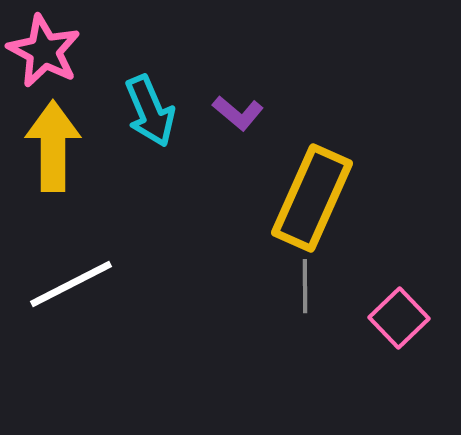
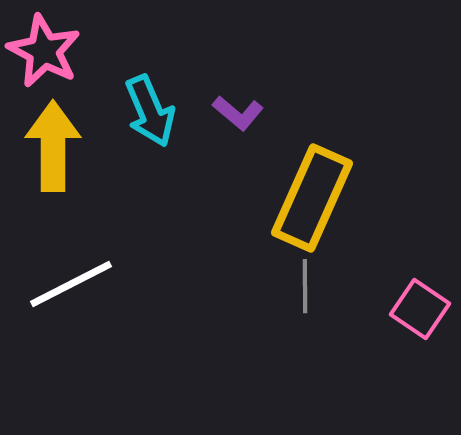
pink square: moved 21 px right, 9 px up; rotated 12 degrees counterclockwise
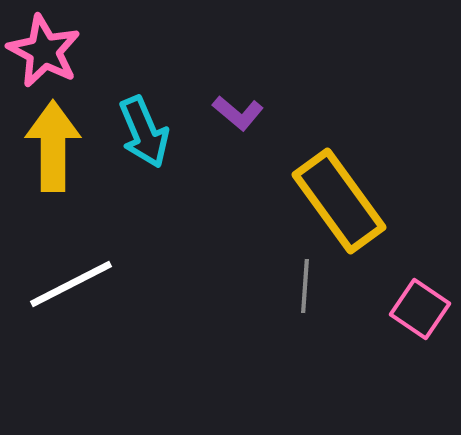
cyan arrow: moved 6 px left, 21 px down
yellow rectangle: moved 27 px right, 3 px down; rotated 60 degrees counterclockwise
gray line: rotated 4 degrees clockwise
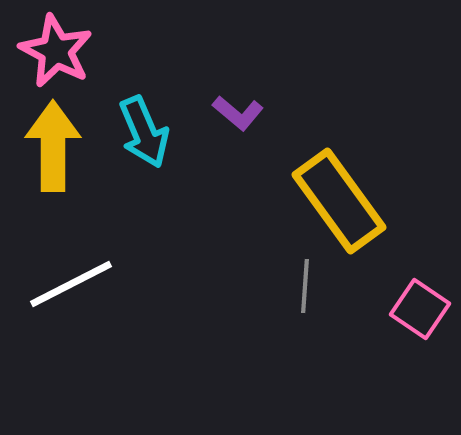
pink star: moved 12 px right
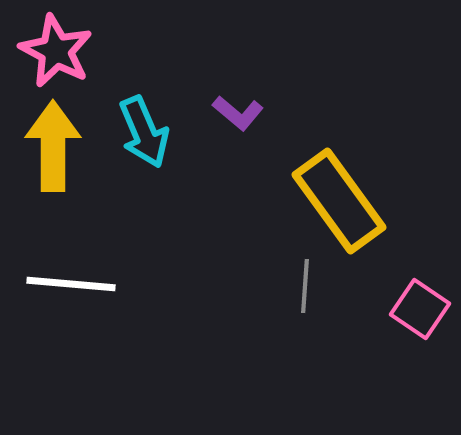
white line: rotated 32 degrees clockwise
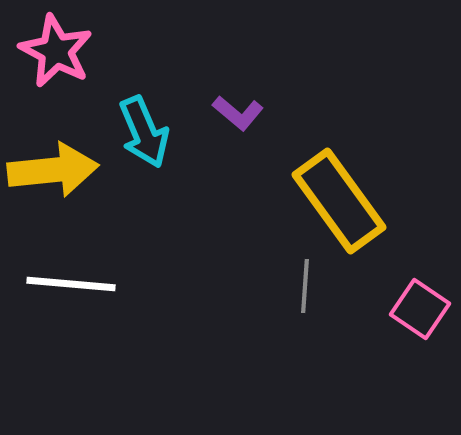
yellow arrow: moved 24 px down; rotated 84 degrees clockwise
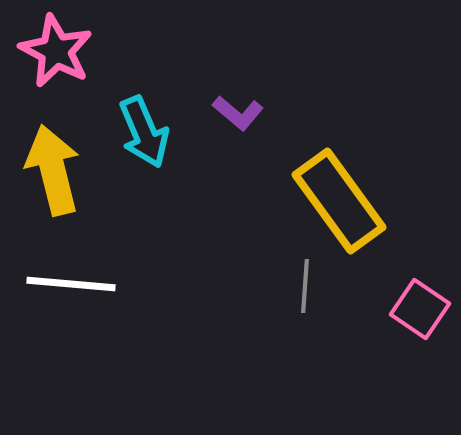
yellow arrow: rotated 98 degrees counterclockwise
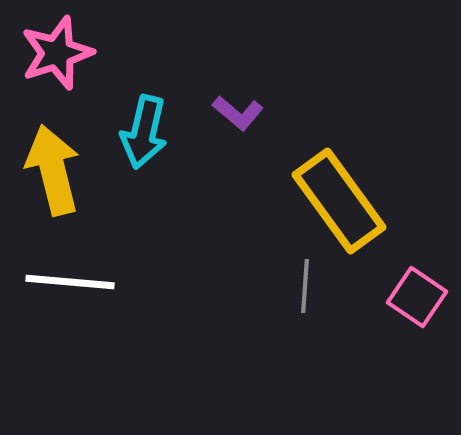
pink star: moved 1 px right, 2 px down; rotated 26 degrees clockwise
cyan arrow: rotated 36 degrees clockwise
white line: moved 1 px left, 2 px up
pink square: moved 3 px left, 12 px up
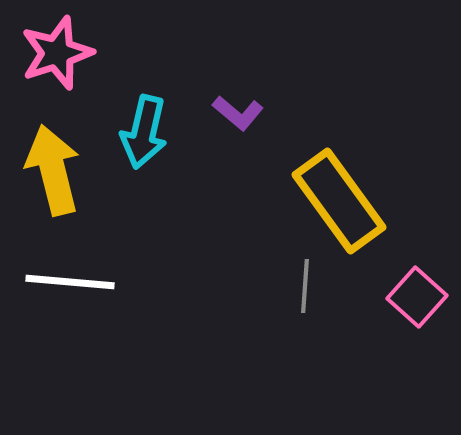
pink square: rotated 8 degrees clockwise
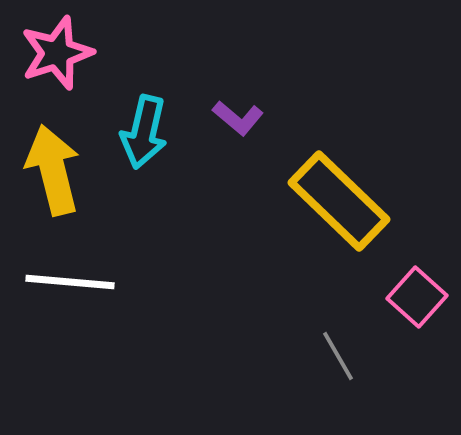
purple L-shape: moved 5 px down
yellow rectangle: rotated 10 degrees counterclockwise
gray line: moved 33 px right, 70 px down; rotated 34 degrees counterclockwise
